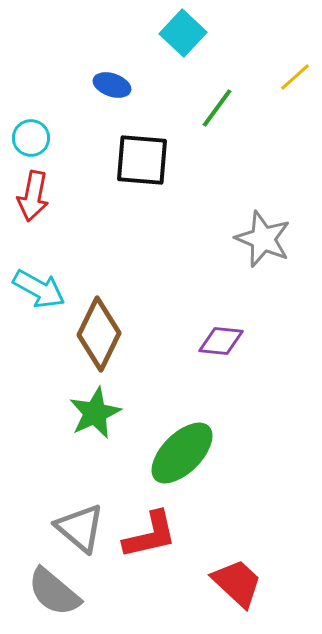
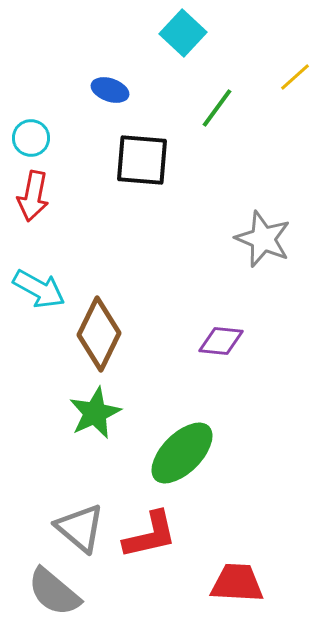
blue ellipse: moved 2 px left, 5 px down
red trapezoid: rotated 40 degrees counterclockwise
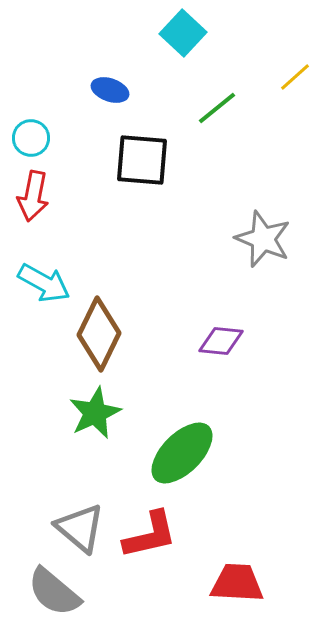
green line: rotated 15 degrees clockwise
cyan arrow: moved 5 px right, 6 px up
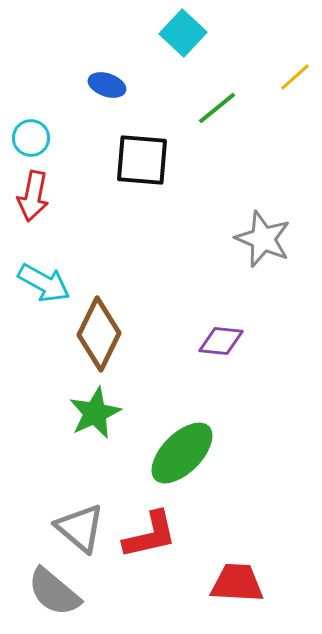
blue ellipse: moved 3 px left, 5 px up
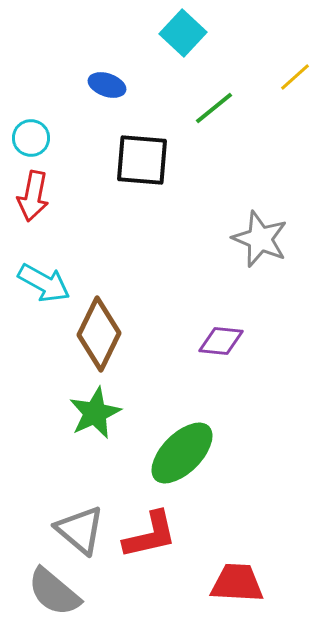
green line: moved 3 px left
gray star: moved 3 px left
gray triangle: moved 2 px down
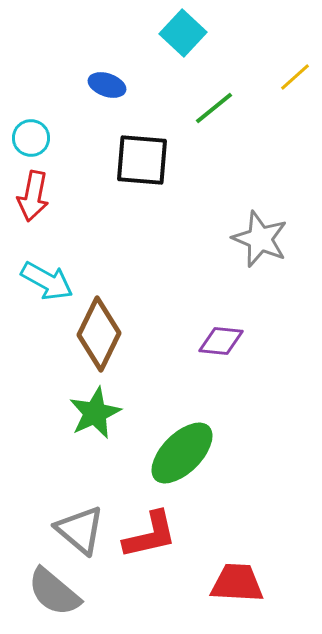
cyan arrow: moved 3 px right, 2 px up
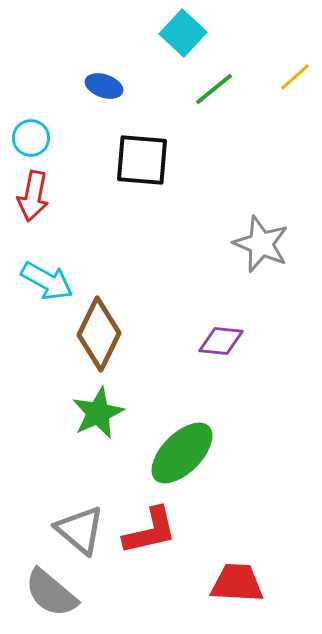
blue ellipse: moved 3 px left, 1 px down
green line: moved 19 px up
gray star: moved 1 px right, 5 px down
green star: moved 3 px right
red L-shape: moved 4 px up
gray semicircle: moved 3 px left, 1 px down
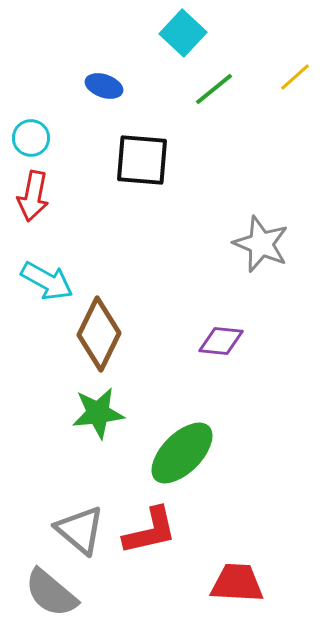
green star: rotated 18 degrees clockwise
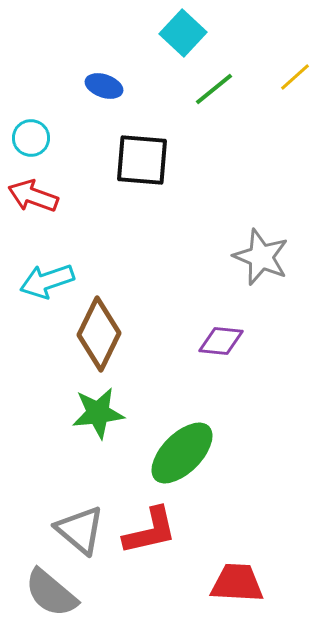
red arrow: rotated 99 degrees clockwise
gray star: moved 13 px down
cyan arrow: rotated 132 degrees clockwise
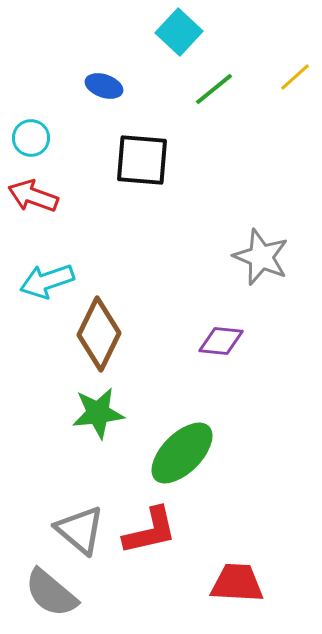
cyan square: moved 4 px left, 1 px up
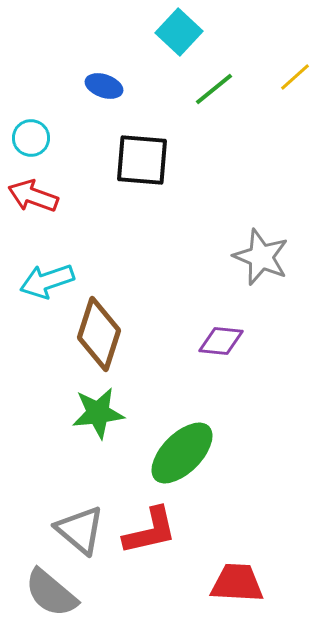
brown diamond: rotated 8 degrees counterclockwise
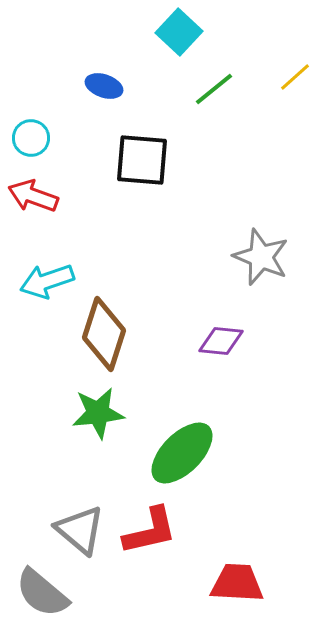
brown diamond: moved 5 px right
gray semicircle: moved 9 px left
